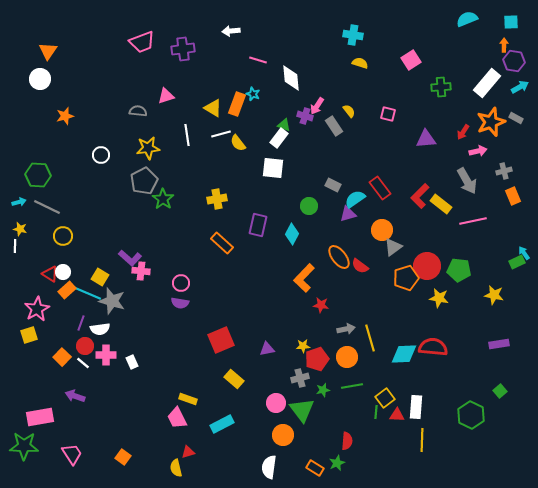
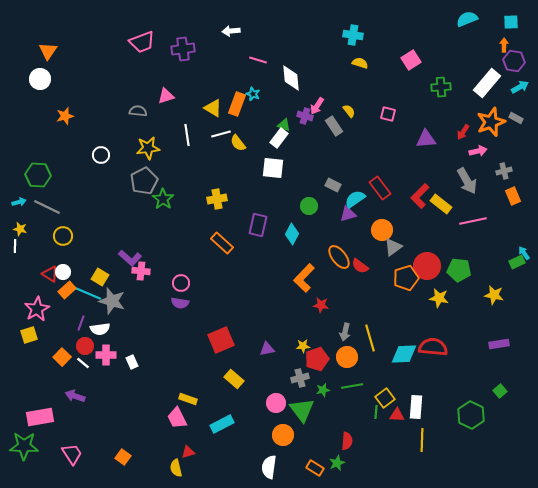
gray arrow at (346, 329): moved 1 px left, 3 px down; rotated 114 degrees clockwise
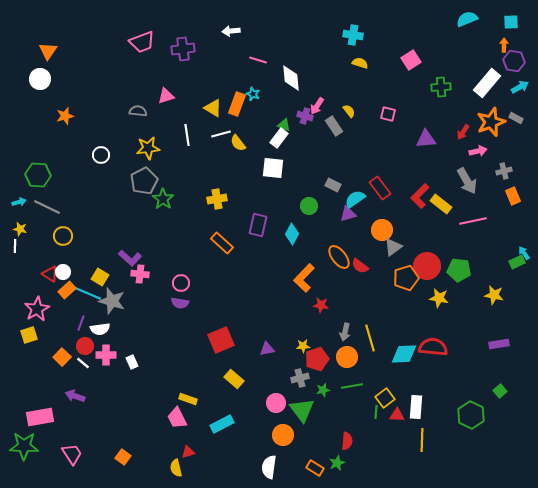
pink cross at (141, 271): moved 1 px left, 3 px down
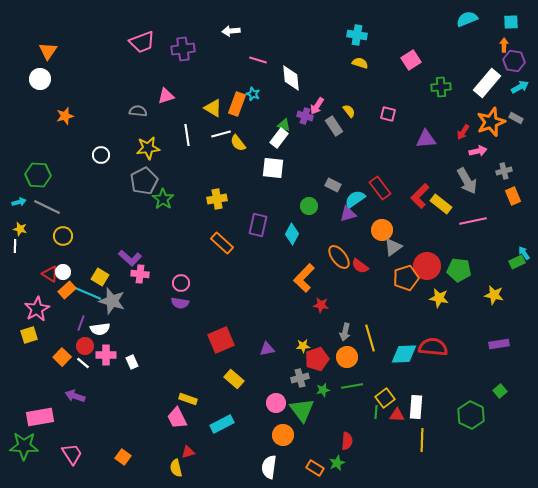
cyan cross at (353, 35): moved 4 px right
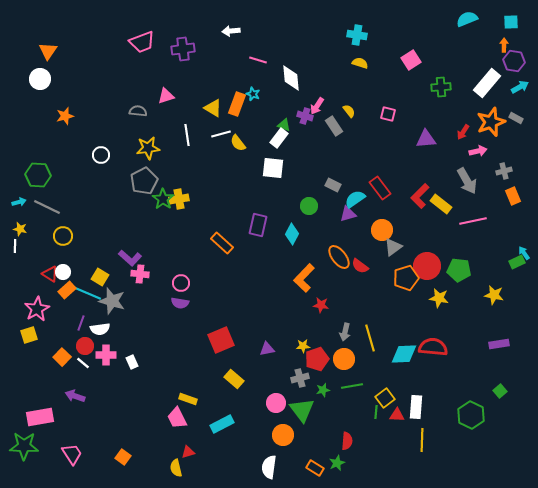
yellow cross at (217, 199): moved 38 px left
orange circle at (347, 357): moved 3 px left, 2 px down
